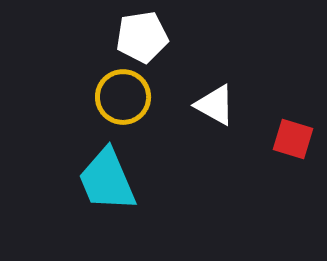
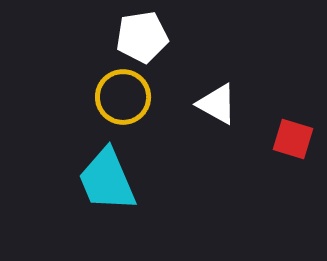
white triangle: moved 2 px right, 1 px up
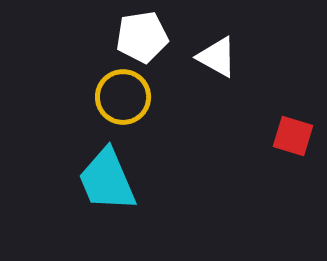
white triangle: moved 47 px up
red square: moved 3 px up
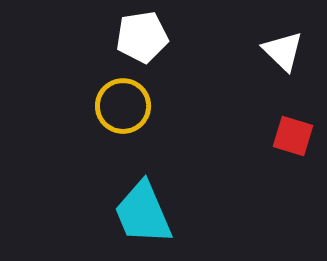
white triangle: moved 66 px right, 6 px up; rotated 15 degrees clockwise
yellow circle: moved 9 px down
cyan trapezoid: moved 36 px right, 33 px down
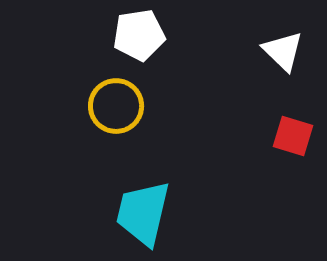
white pentagon: moved 3 px left, 2 px up
yellow circle: moved 7 px left
cyan trapezoid: rotated 36 degrees clockwise
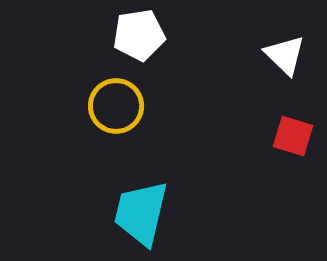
white triangle: moved 2 px right, 4 px down
cyan trapezoid: moved 2 px left
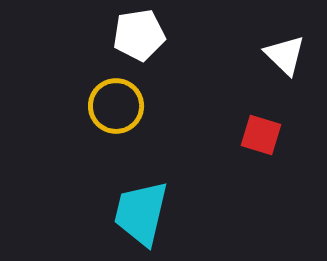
red square: moved 32 px left, 1 px up
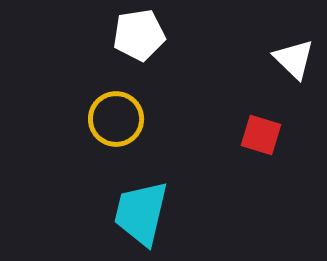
white triangle: moved 9 px right, 4 px down
yellow circle: moved 13 px down
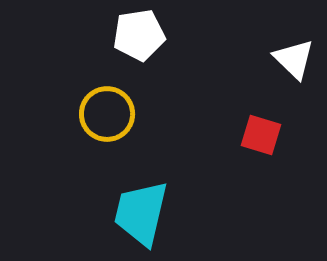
yellow circle: moved 9 px left, 5 px up
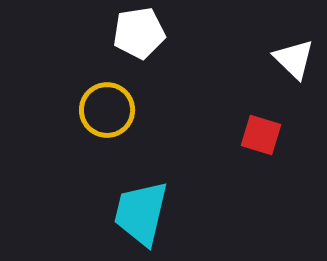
white pentagon: moved 2 px up
yellow circle: moved 4 px up
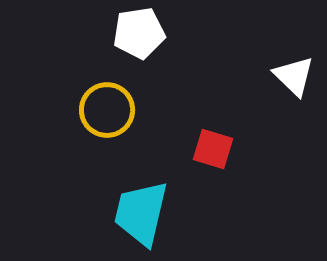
white triangle: moved 17 px down
red square: moved 48 px left, 14 px down
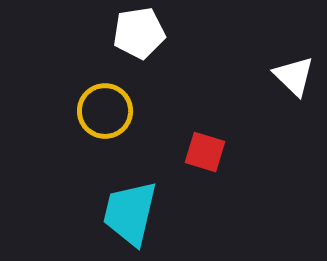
yellow circle: moved 2 px left, 1 px down
red square: moved 8 px left, 3 px down
cyan trapezoid: moved 11 px left
